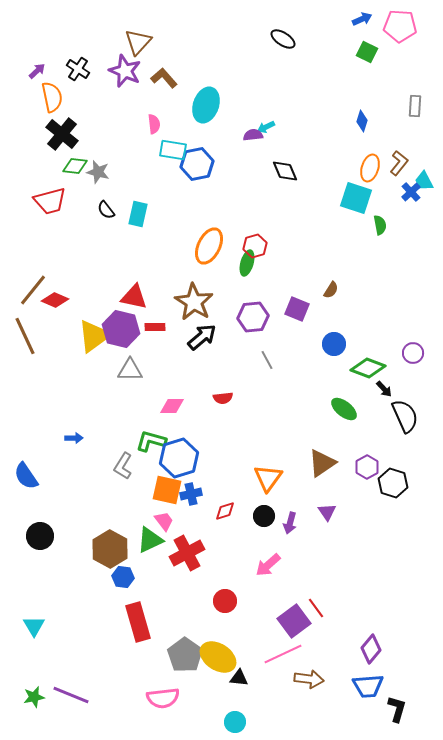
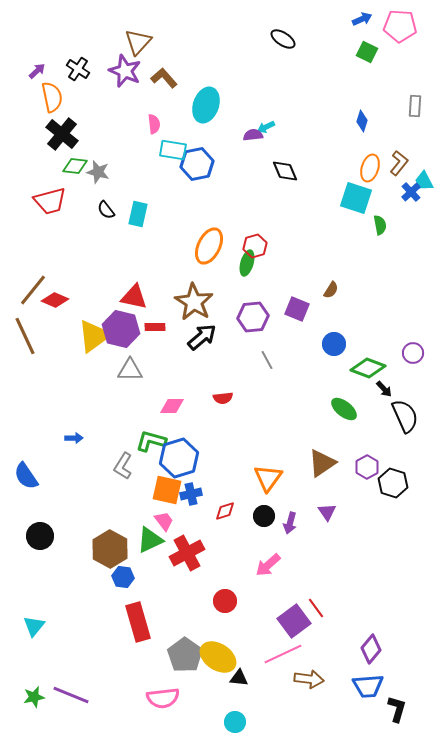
cyan triangle at (34, 626): rotated 10 degrees clockwise
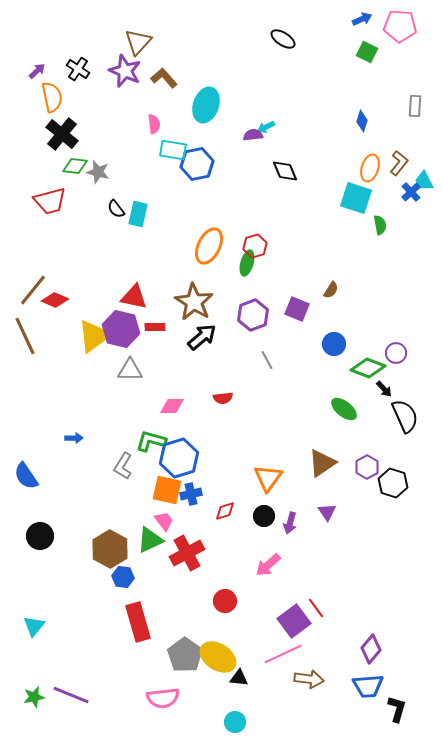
black semicircle at (106, 210): moved 10 px right, 1 px up
purple hexagon at (253, 317): moved 2 px up; rotated 16 degrees counterclockwise
purple circle at (413, 353): moved 17 px left
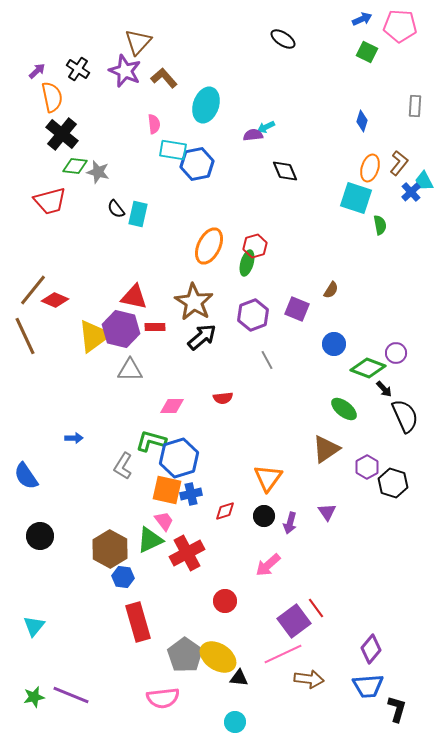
brown triangle at (322, 463): moved 4 px right, 14 px up
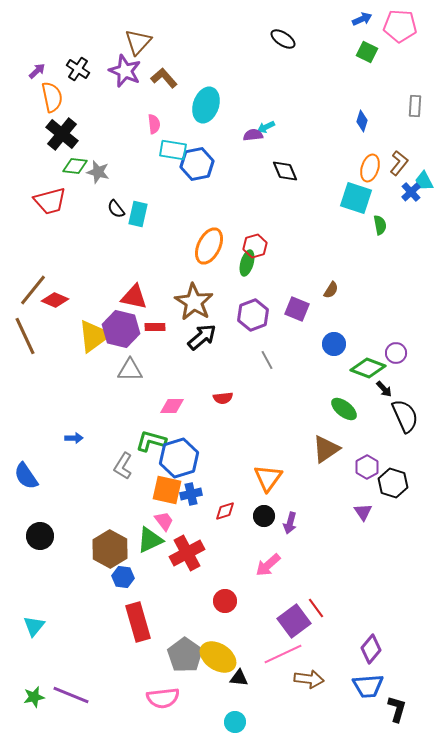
purple triangle at (327, 512): moved 36 px right
